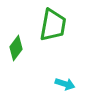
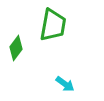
cyan arrow: rotated 18 degrees clockwise
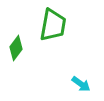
cyan arrow: moved 16 px right
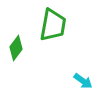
cyan arrow: moved 2 px right, 3 px up
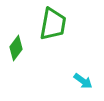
green trapezoid: moved 1 px up
